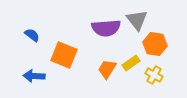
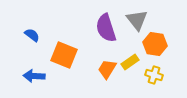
purple semicircle: rotated 76 degrees clockwise
yellow rectangle: moved 1 px left, 1 px up
yellow cross: rotated 12 degrees counterclockwise
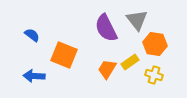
purple semicircle: rotated 8 degrees counterclockwise
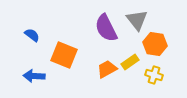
orange trapezoid: rotated 30 degrees clockwise
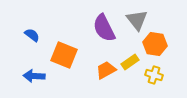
purple semicircle: moved 2 px left
orange trapezoid: moved 1 px left, 1 px down
